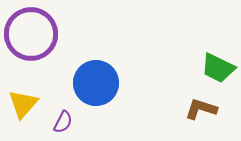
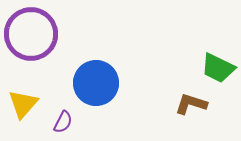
brown L-shape: moved 10 px left, 5 px up
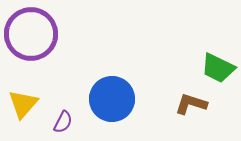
blue circle: moved 16 px right, 16 px down
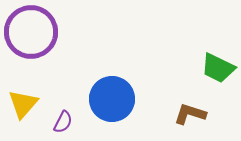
purple circle: moved 2 px up
brown L-shape: moved 1 px left, 10 px down
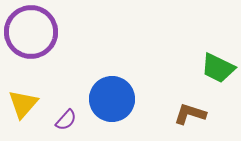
purple semicircle: moved 3 px right, 2 px up; rotated 15 degrees clockwise
